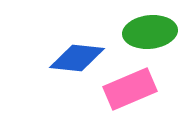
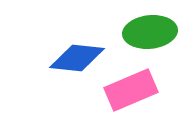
pink rectangle: moved 1 px right, 1 px down
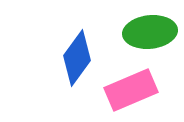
blue diamond: rotated 60 degrees counterclockwise
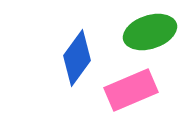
green ellipse: rotated 12 degrees counterclockwise
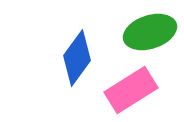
pink rectangle: rotated 9 degrees counterclockwise
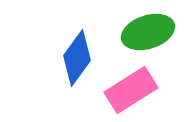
green ellipse: moved 2 px left
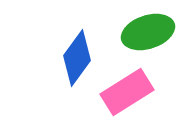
pink rectangle: moved 4 px left, 2 px down
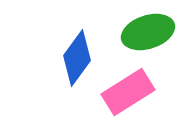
pink rectangle: moved 1 px right
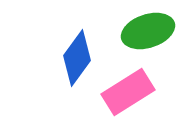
green ellipse: moved 1 px up
